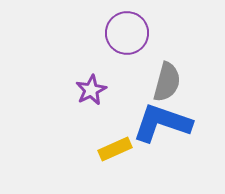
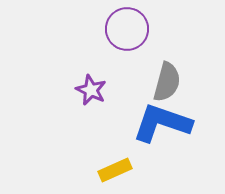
purple circle: moved 4 px up
purple star: rotated 20 degrees counterclockwise
yellow rectangle: moved 21 px down
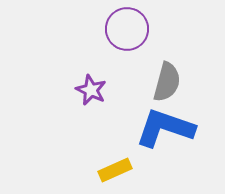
blue L-shape: moved 3 px right, 5 px down
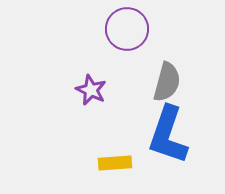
blue L-shape: moved 3 px right, 7 px down; rotated 90 degrees counterclockwise
yellow rectangle: moved 7 px up; rotated 20 degrees clockwise
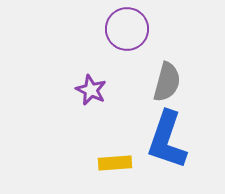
blue L-shape: moved 1 px left, 5 px down
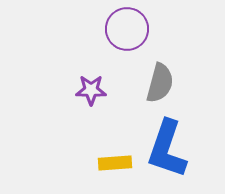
gray semicircle: moved 7 px left, 1 px down
purple star: rotated 24 degrees counterclockwise
blue L-shape: moved 9 px down
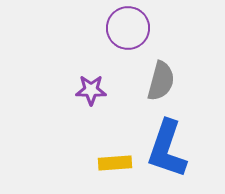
purple circle: moved 1 px right, 1 px up
gray semicircle: moved 1 px right, 2 px up
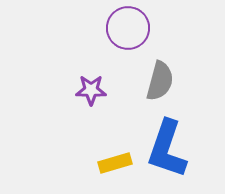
gray semicircle: moved 1 px left
yellow rectangle: rotated 12 degrees counterclockwise
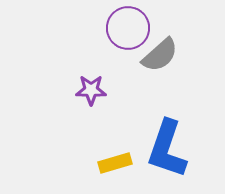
gray semicircle: moved 26 px up; rotated 33 degrees clockwise
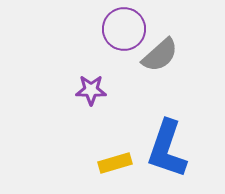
purple circle: moved 4 px left, 1 px down
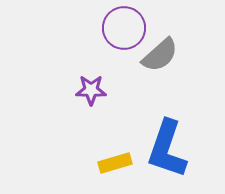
purple circle: moved 1 px up
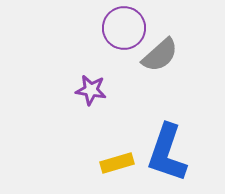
purple star: rotated 8 degrees clockwise
blue L-shape: moved 4 px down
yellow rectangle: moved 2 px right
